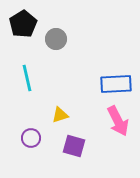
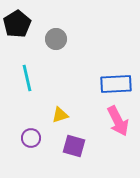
black pentagon: moved 6 px left
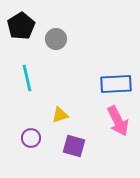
black pentagon: moved 4 px right, 2 px down
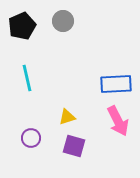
black pentagon: moved 1 px right; rotated 8 degrees clockwise
gray circle: moved 7 px right, 18 px up
yellow triangle: moved 7 px right, 2 px down
